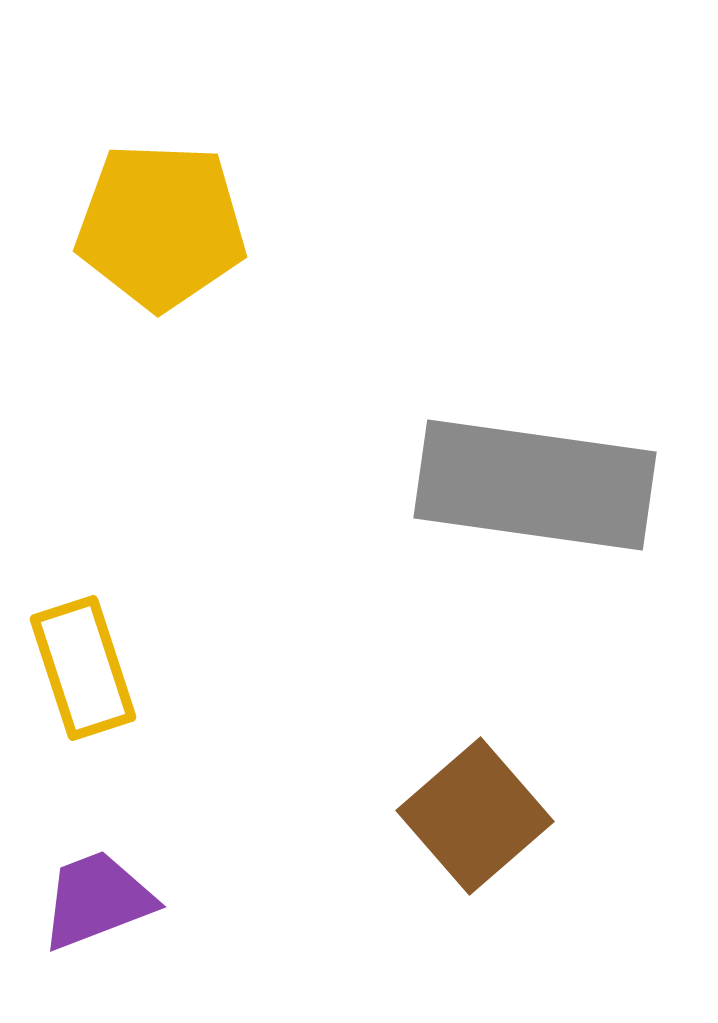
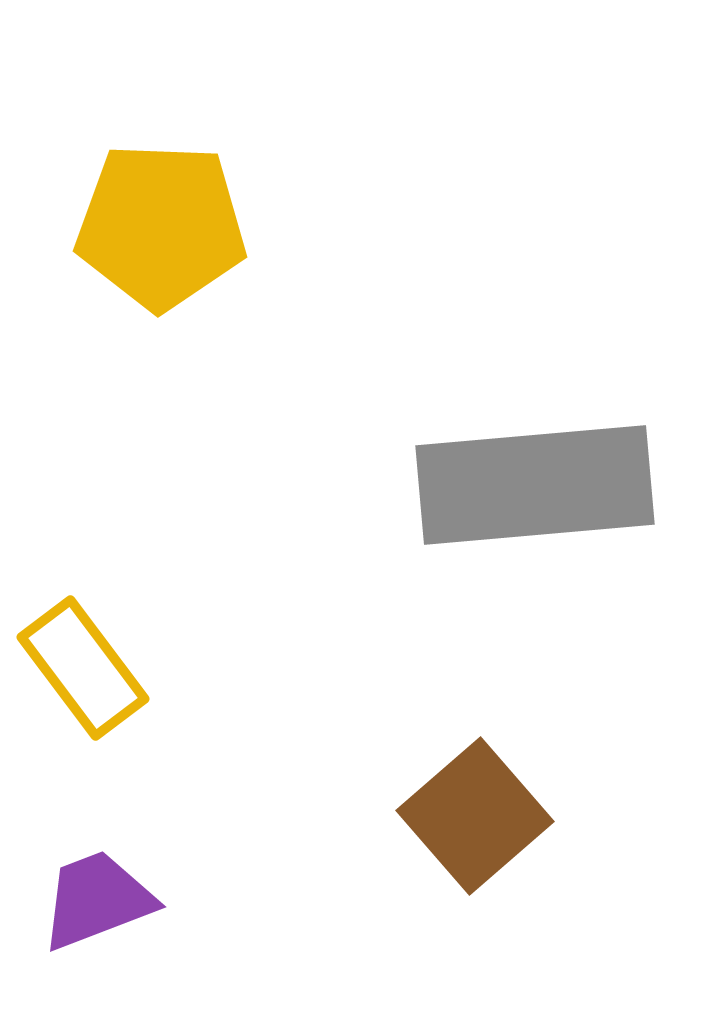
gray rectangle: rotated 13 degrees counterclockwise
yellow rectangle: rotated 19 degrees counterclockwise
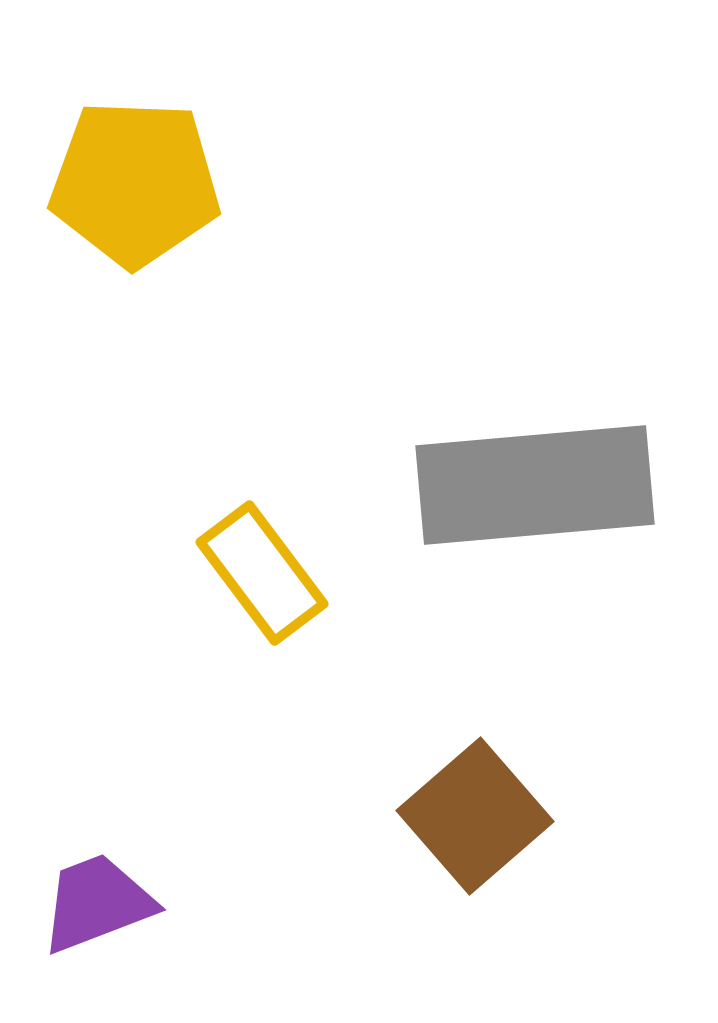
yellow pentagon: moved 26 px left, 43 px up
yellow rectangle: moved 179 px right, 95 px up
purple trapezoid: moved 3 px down
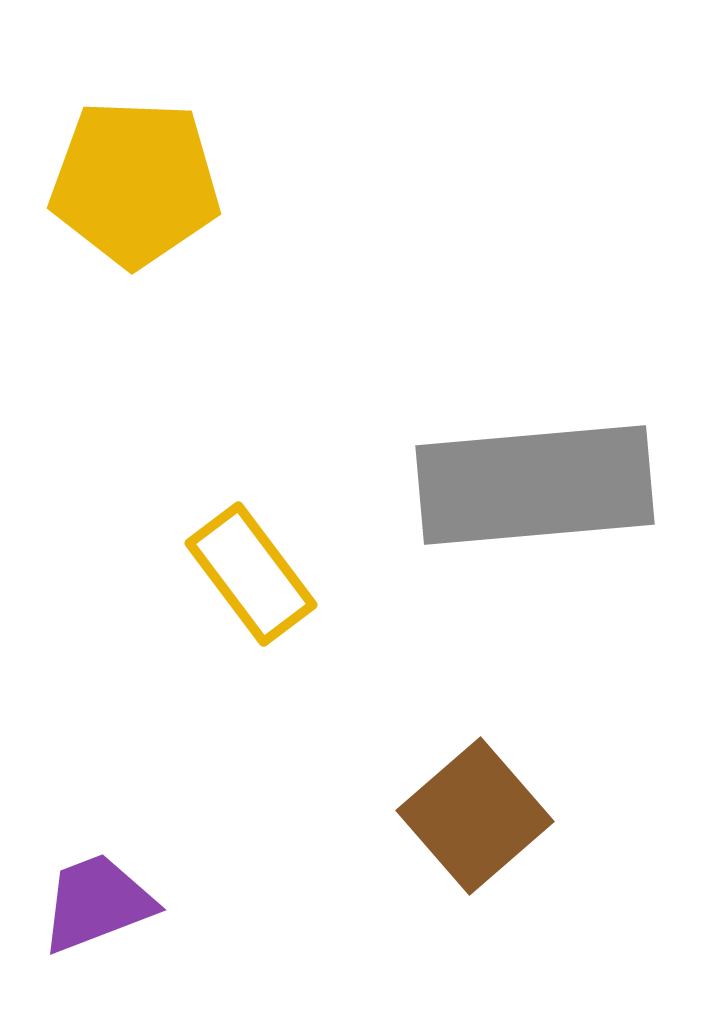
yellow rectangle: moved 11 px left, 1 px down
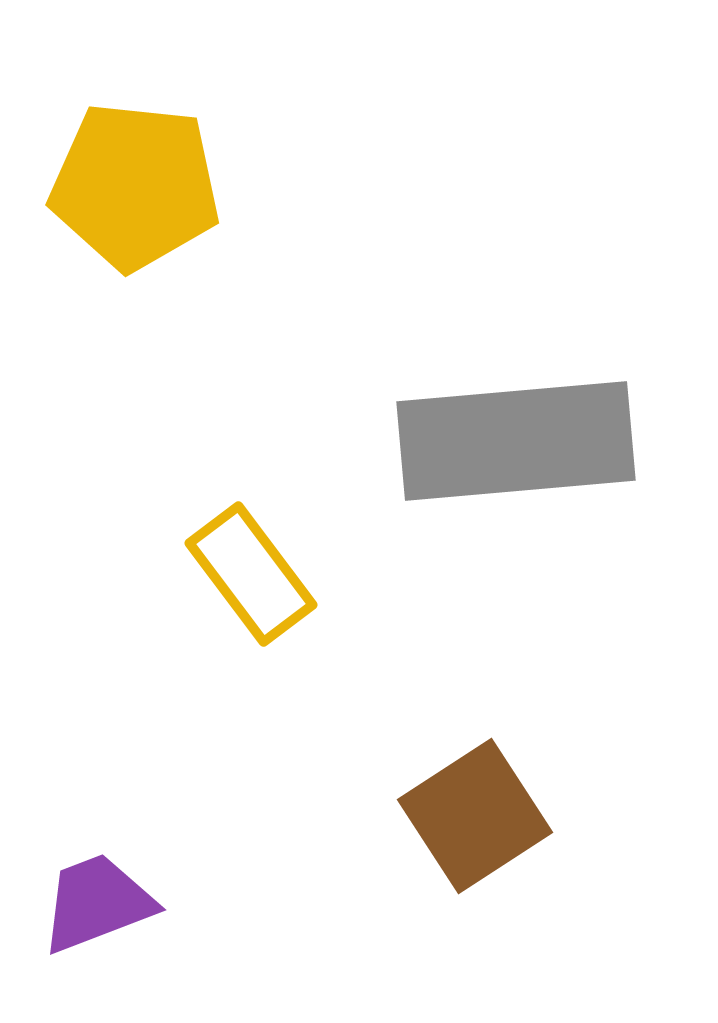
yellow pentagon: moved 3 px down; rotated 4 degrees clockwise
gray rectangle: moved 19 px left, 44 px up
brown square: rotated 8 degrees clockwise
